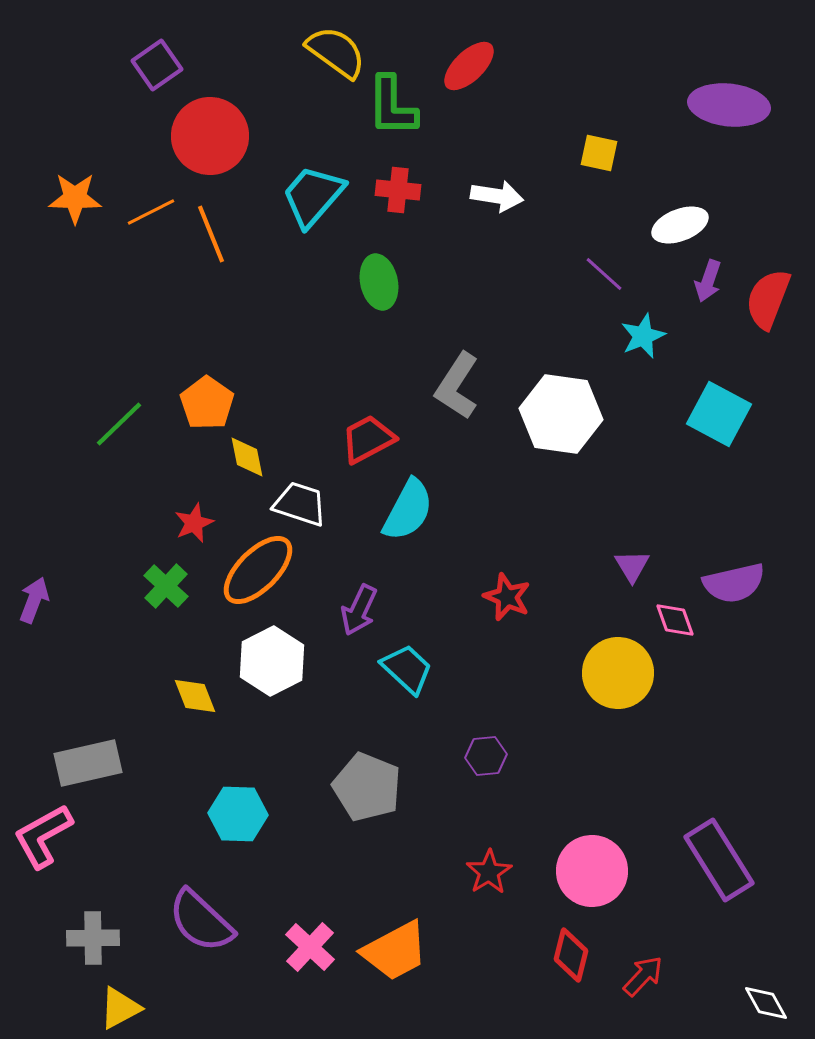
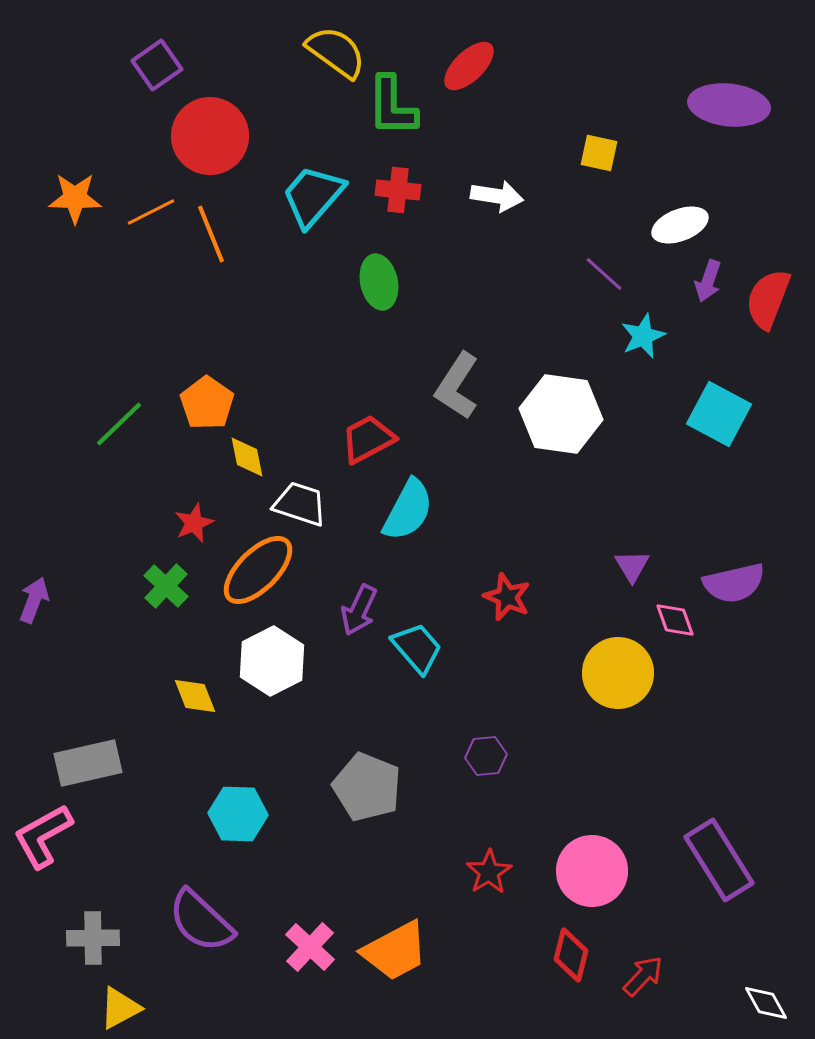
cyan trapezoid at (407, 669): moved 10 px right, 21 px up; rotated 6 degrees clockwise
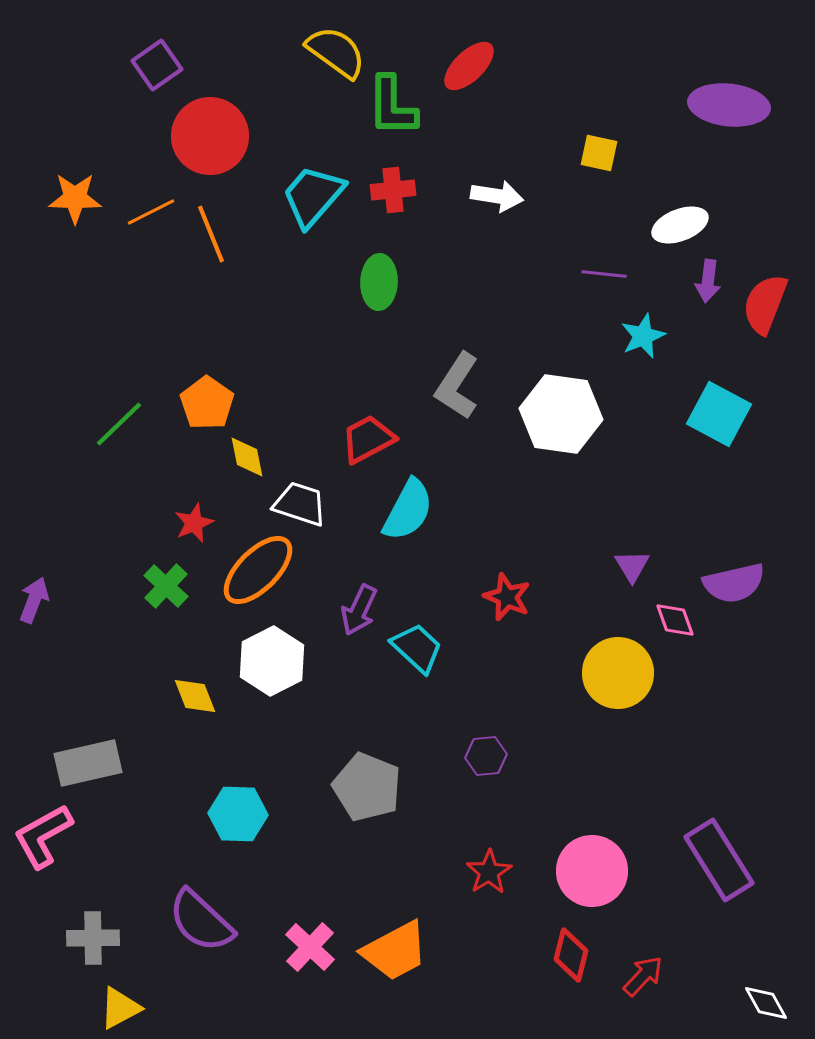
red cross at (398, 190): moved 5 px left; rotated 12 degrees counterclockwise
purple line at (604, 274): rotated 36 degrees counterclockwise
purple arrow at (708, 281): rotated 12 degrees counterclockwise
green ellipse at (379, 282): rotated 14 degrees clockwise
red semicircle at (768, 299): moved 3 px left, 5 px down
cyan trapezoid at (417, 648): rotated 6 degrees counterclockwise
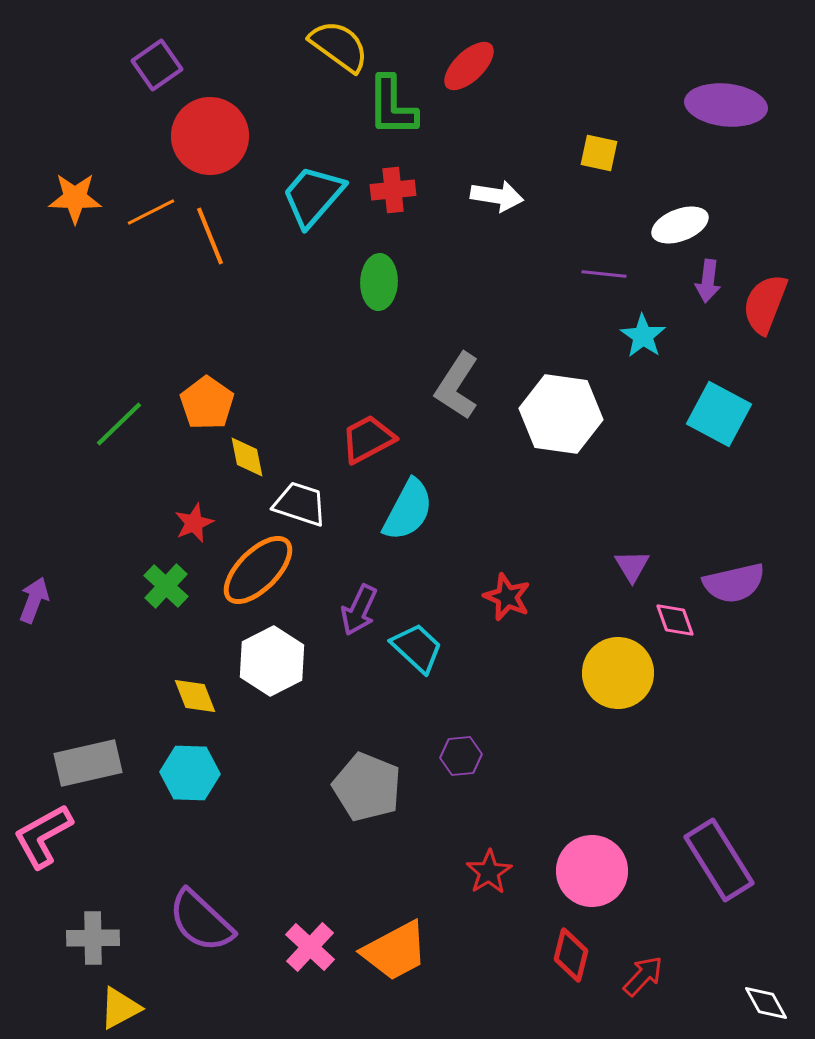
yellow semicircle at (336, 52): moved 3 px right, 6 px up
purple ellipse at (729, 105): moved 3 px left
orange line at (211, 234): moved 1 px left, 2 px down
cyan star at (643, 336): rotated 15 degrees counterclockwise
purple hexagon at (486, 756): moved 25 px left
cyan hexagon at (238, 814): moved 48 px left, 41 px up
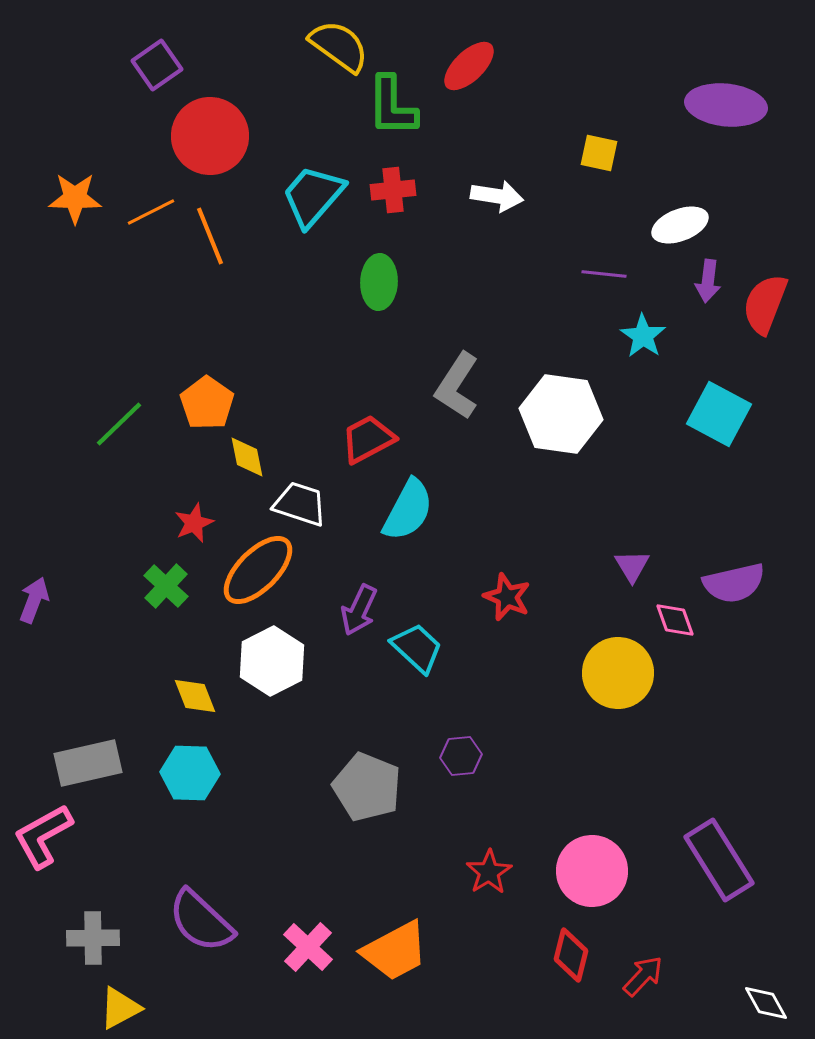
pink cross at (310, 947): moved 2 px left
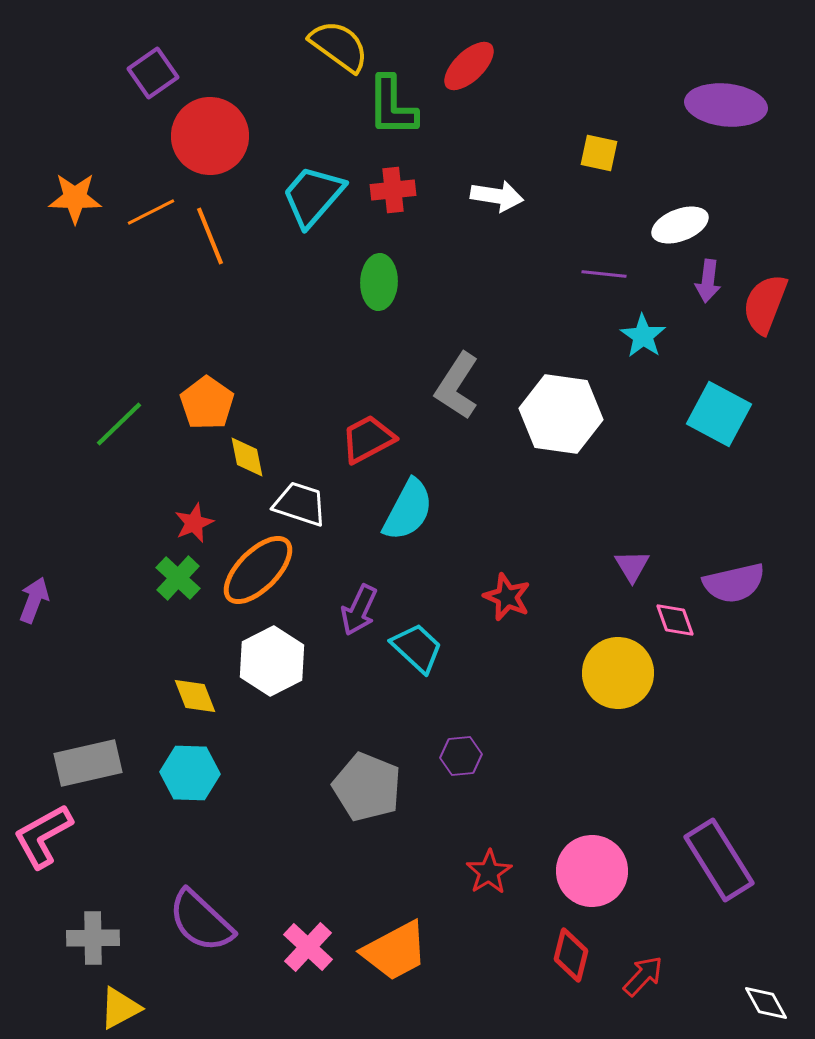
purple square at (157, 65): moved 4 px left, 8 px down
green cross at (166, 586): moved 12 px right, 8 px up
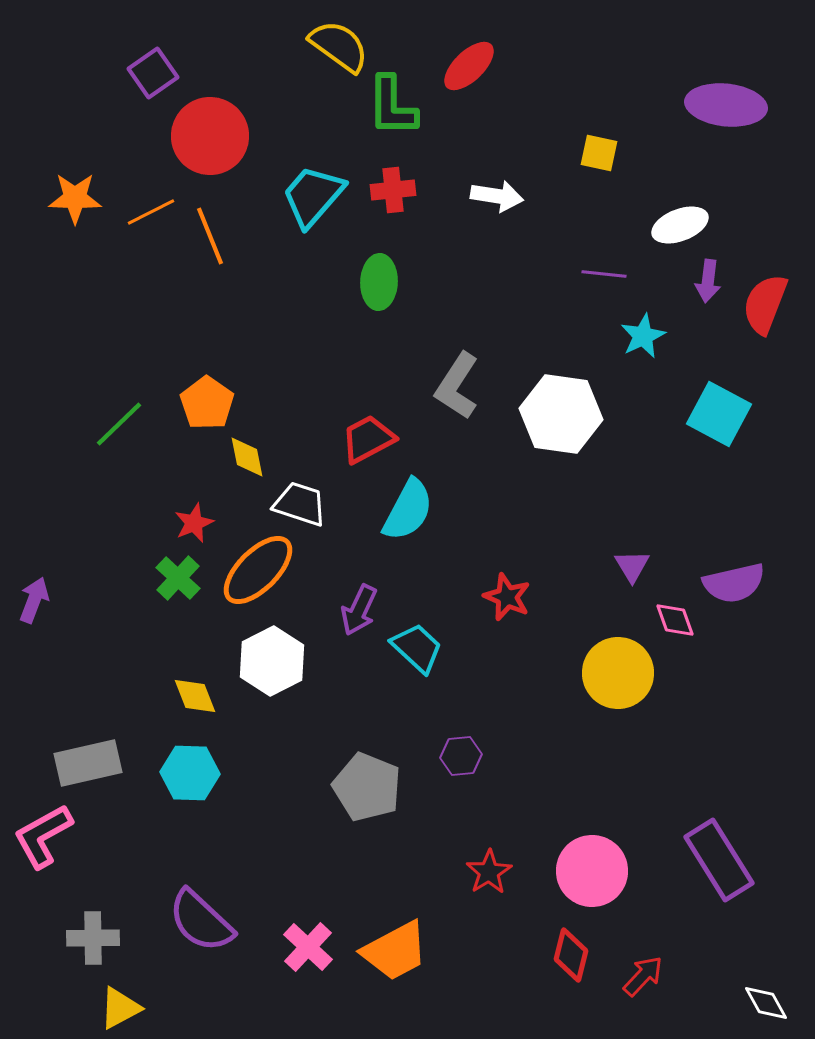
cyan star at (643, 336): rotated 12 degrees clockwise
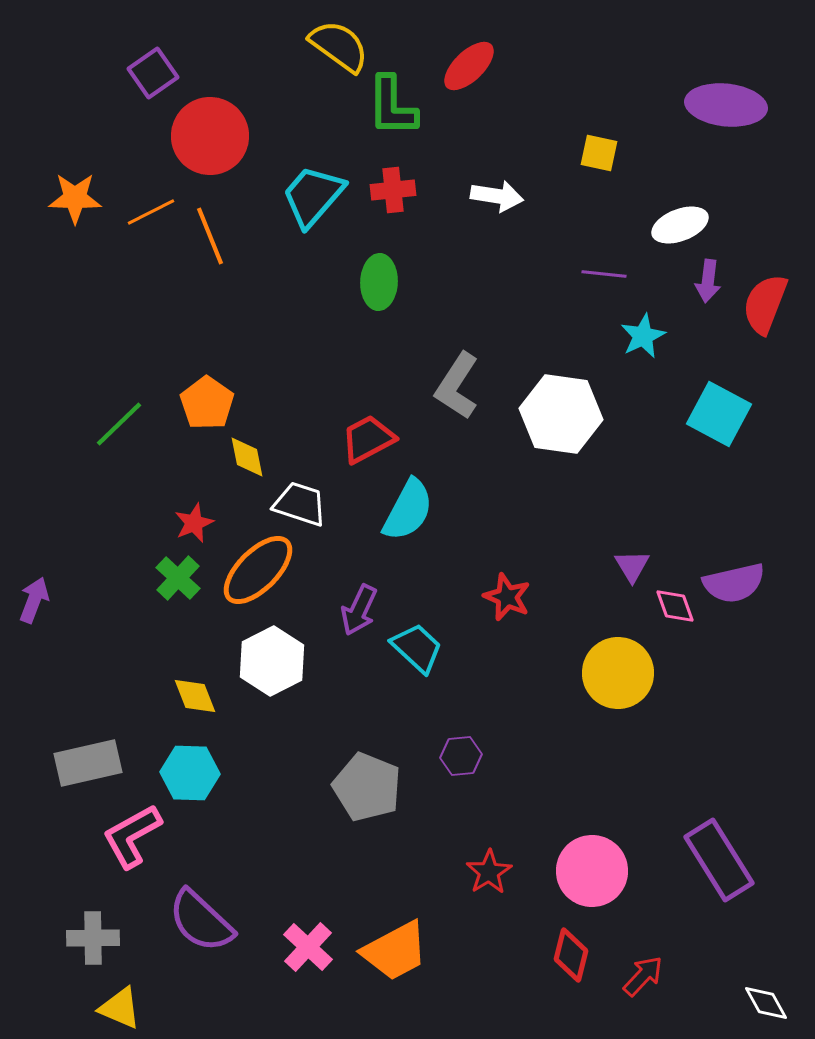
pink diamond at (675, 620): moved 14 px up
pink L-shape at (43, 836): moved 89 px right
yellow triangle at (120, 1008): rotated 51 degrees clockwise
